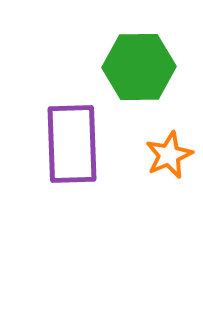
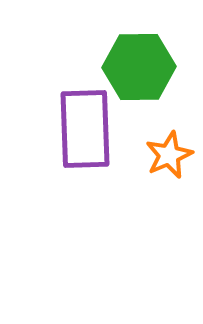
purple rectangle: moved 13 px right, 15 px up
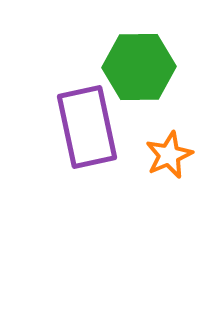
purple rectangle: moved 2 px right, 2 px up; rotated 10 degrees counterclockwise
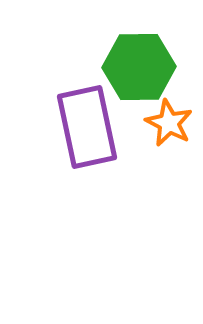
orange star: moved 32 px up; rotated 21 degrees counterclockwise
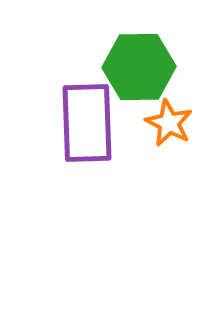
purple rectangle: moved 4 px up; rotated 10 degrees clockwise
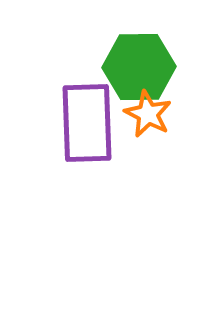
orange star: moved 21 px left, 9 px up
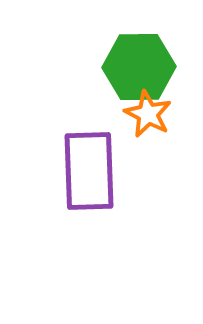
purple rectangle: moved 2 px right, 48 px down
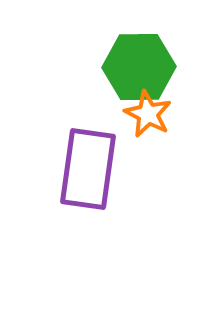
purple rectangle: moved 1 px left, 2 px up; rotated 10 degrees clockwise
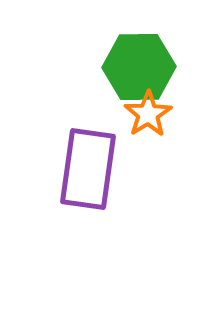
orange star: rotated 12 degrees clockwise
